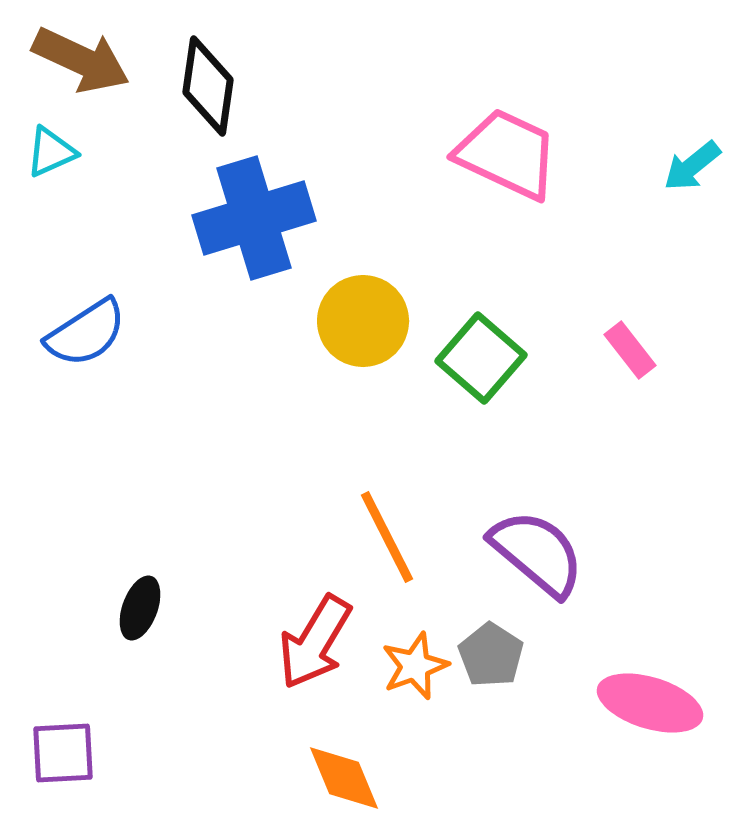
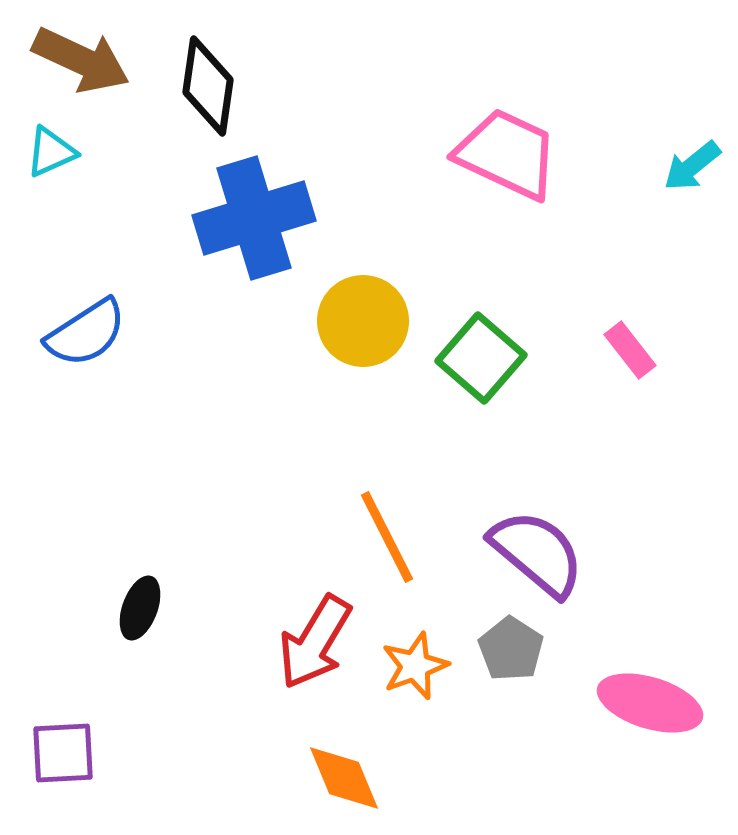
gray pentagon: moved 20 px right, 6 px up
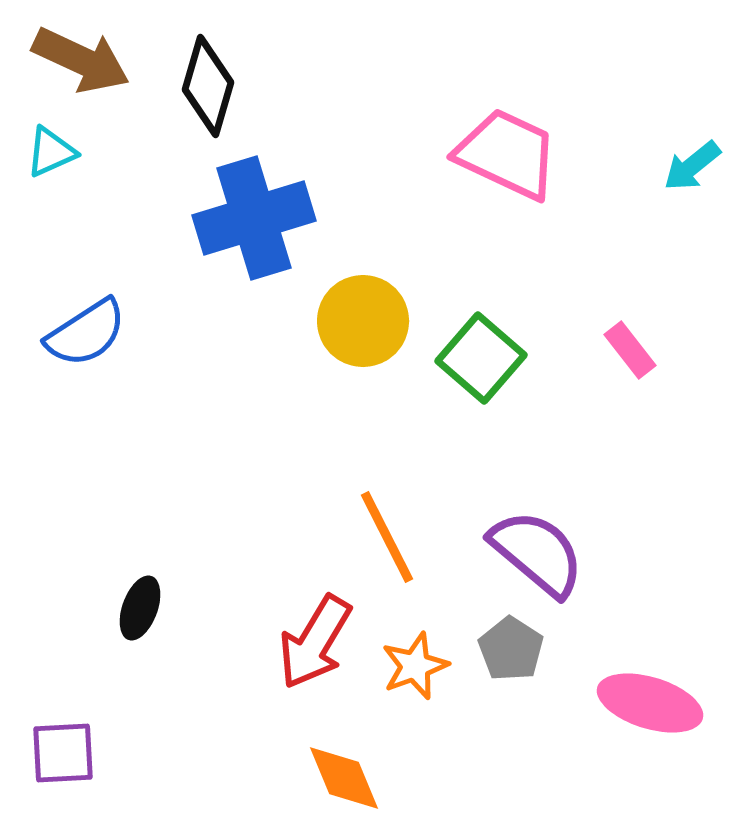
black diamond: rotated 8 degrees clockwise
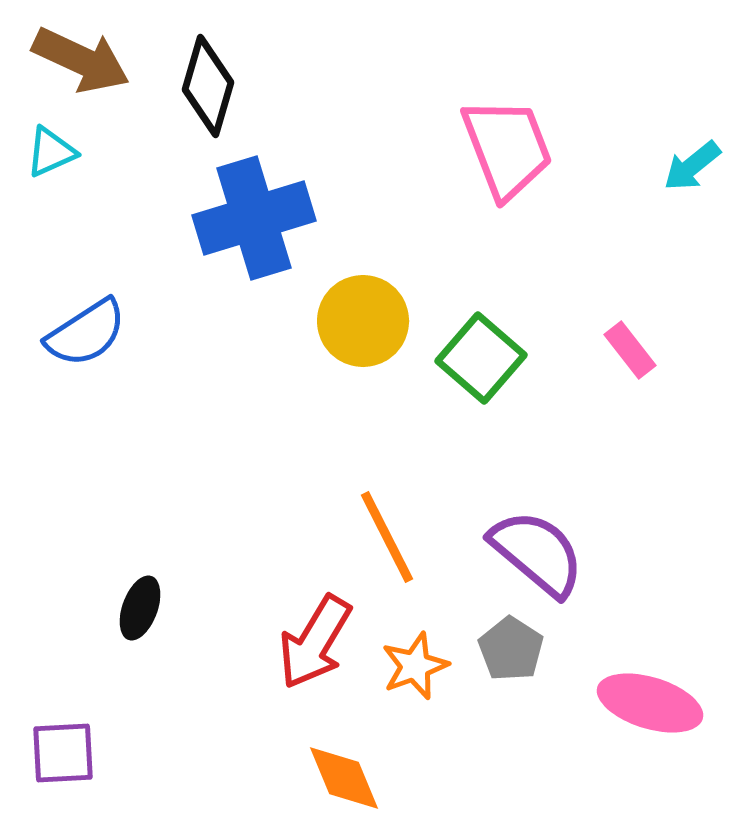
pink trapezoid: moved 6 px up; rotated 44 degrees clockwise
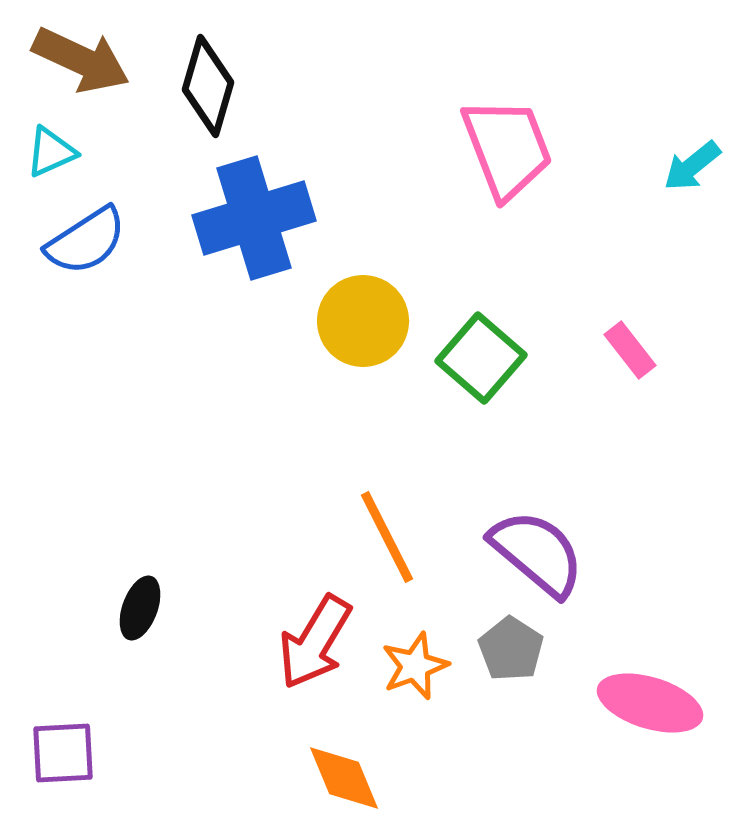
blue semicircle: moved 92 px up
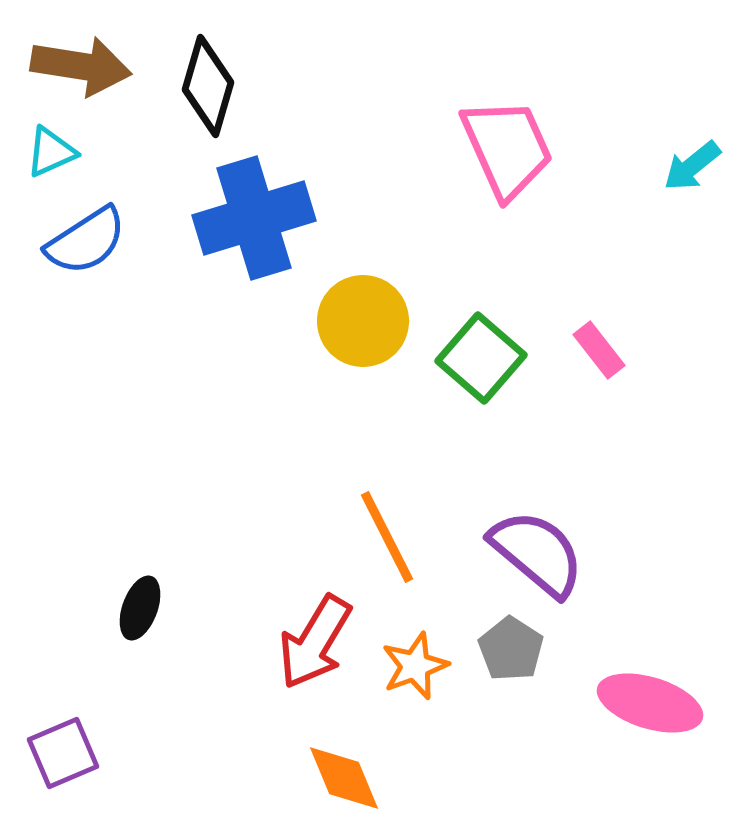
brown arrow: moved 6 px down; rotated 16 degrees counterclockwise
pink trapezoid: rotated 3 degrees counterclockwise
pink rectangle: moved 31 px left
purple square: rotated 20 degrees counterclockwise
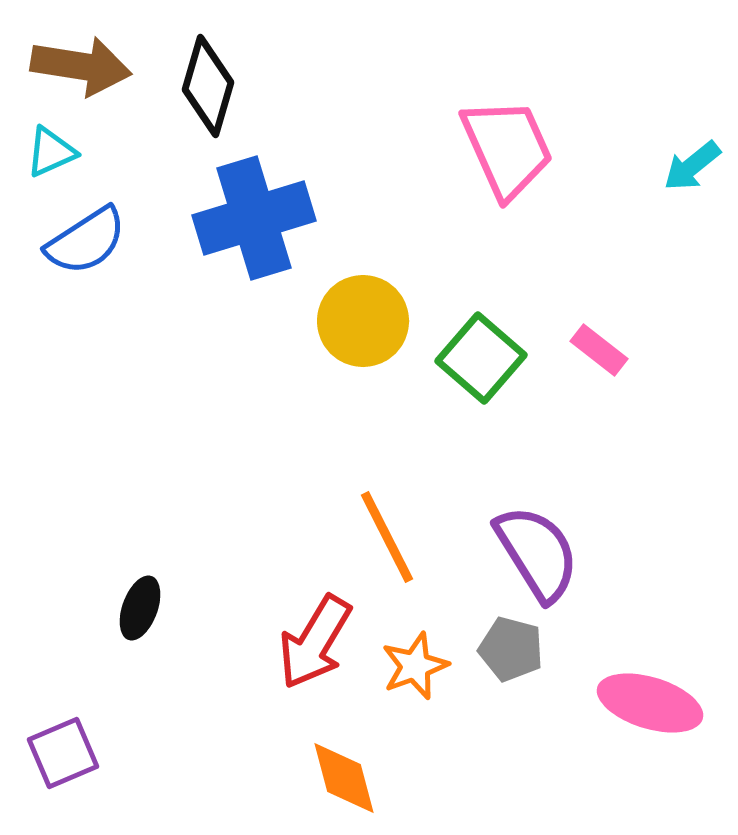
pink rectangle: rotated 14 degrees counterclockwise
purple semicircle: rotated 18 degrees clockwise
gray pentagon: rotated 18 degrees counterclockwise
orange diamond: rotated 8 degrees clockwise
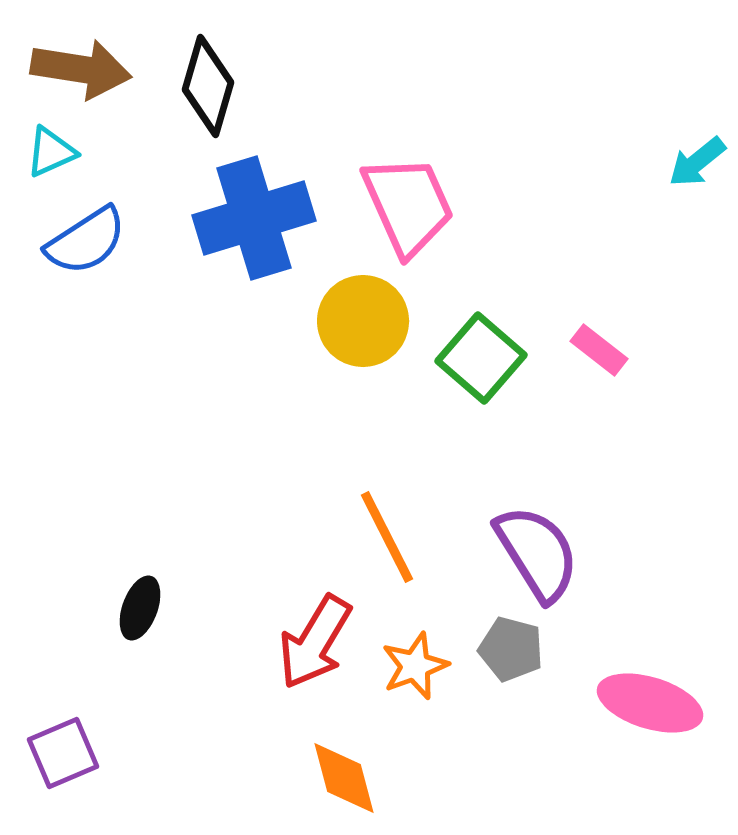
brown arrow: moved 3 px down
pink trapezoid: moved 99 px left, 57 px down
cyan arrow: moved 5 px right, 4 px up
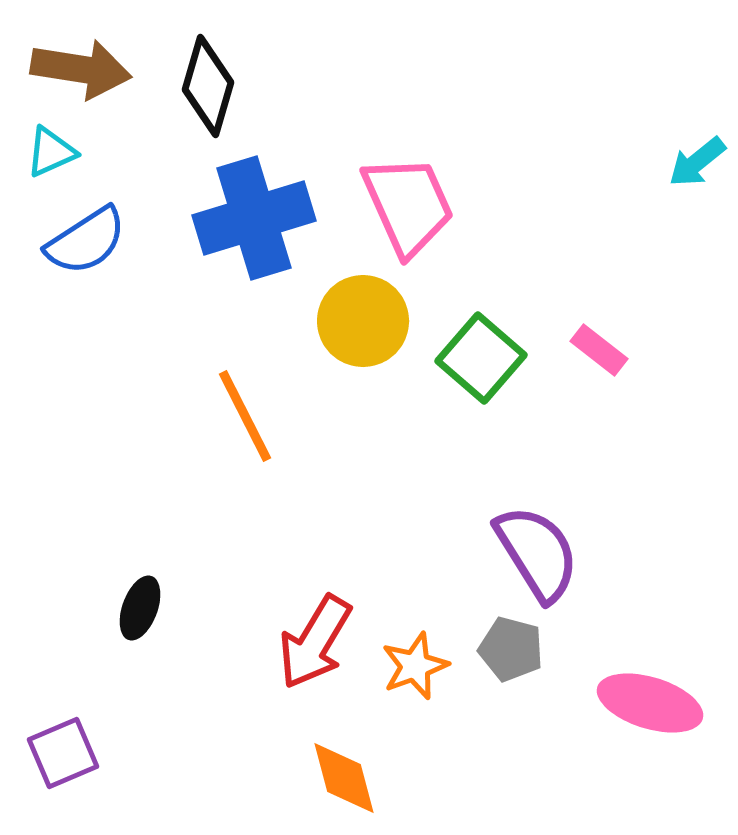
orange line: moved 142 px left, 121 px up
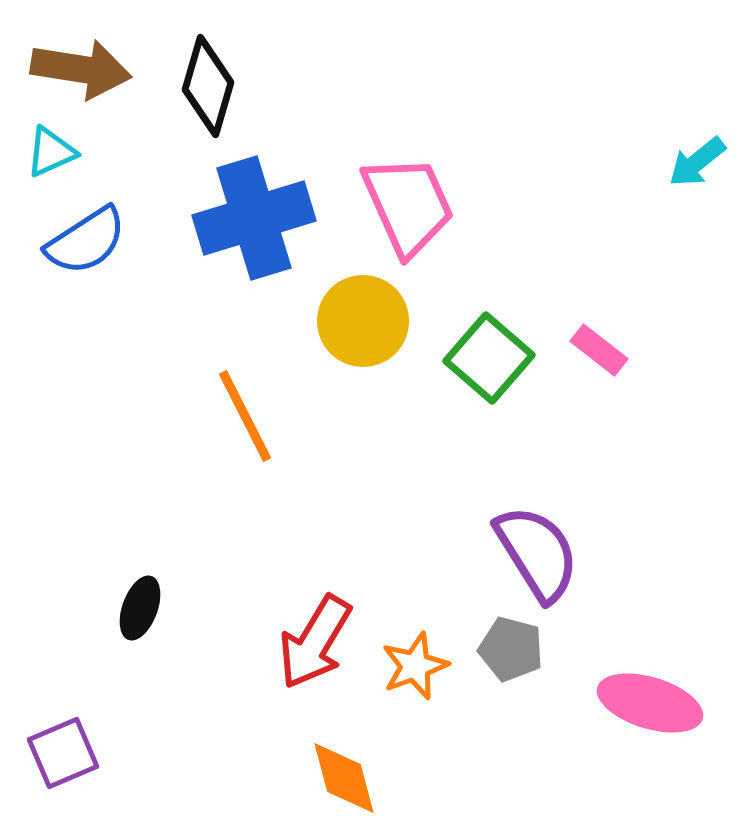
green square: moved 8 px right
